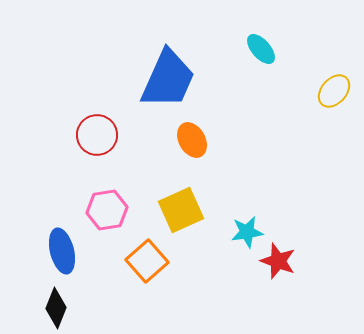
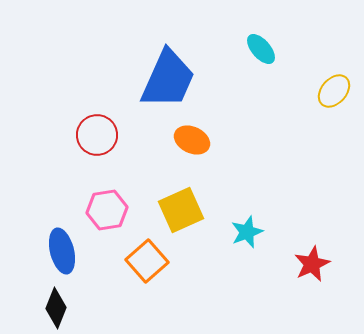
orange ellipse: rotated 36 degrees counterclockwise
cyan star: rotated 12 degrees counterclockwise
red star: moved 34 px right, 3 px down; rotated 27 degrees clockwise
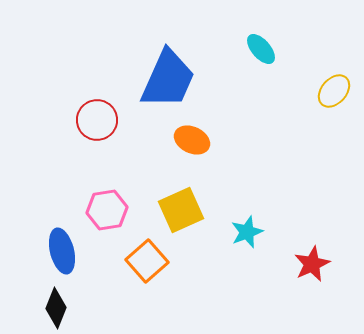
red circle: moved 15 px up
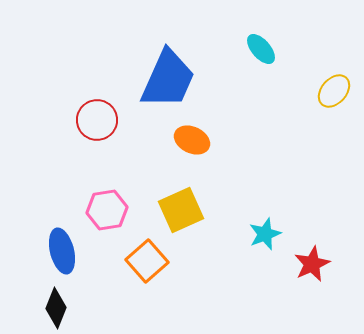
cyan star: moved 18 px right, 2 px down
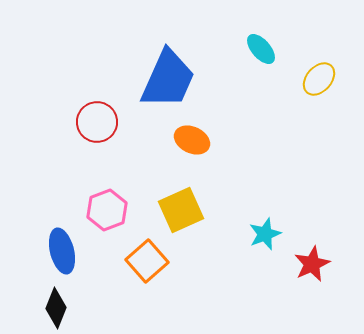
yellow ellipse: moved 15 px left, 12 px up
red circle: moved 2 px down
pink hexagon: rotated 12 degrees counterclockwise
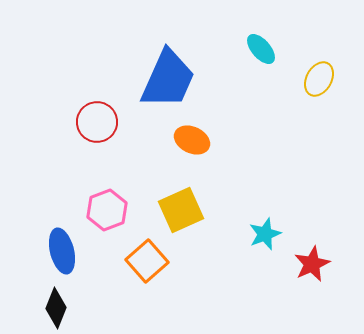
yellow ellipse: rotated 12 degrees counterclockwise
